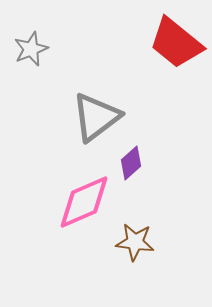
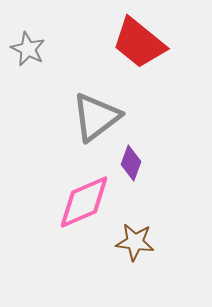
red trapezoid: moved 37 px left
gray star: moved 3 px left; rotated 24 degrees counterclockwise
purple diamond: rotated 28 degrees counterclockwise
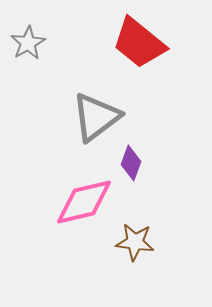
gray star: moved 6 px up; rotated 16 degrees clockwise
pink diamond: rotated 10 degrees clockwise
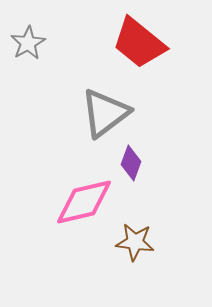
gray triangle: moved 9 px right, 4 px up
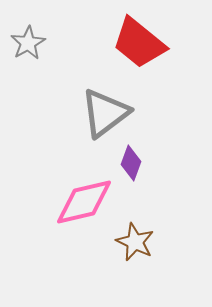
brown star: rotated 18 degrees clockwise
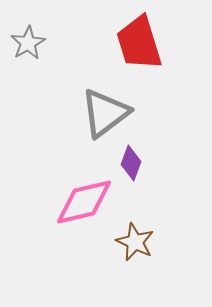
red trapezoid: rotated 34 degrees clockwise
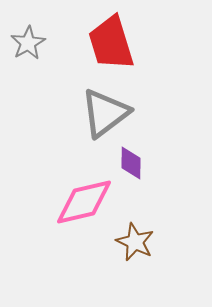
red trapezoid: moved 28 px left
purple diamond: rotated 20 degrees counterclockwise
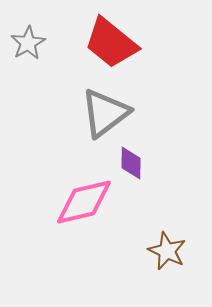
red trapezoid: rotated 34 degrees counterclockwise
brown star: moved 32 px right, 9 px down
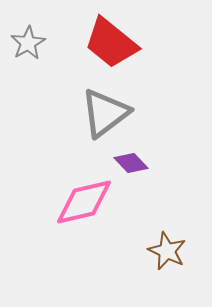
purple diamond: rotated 44 degrees counterclockwise
